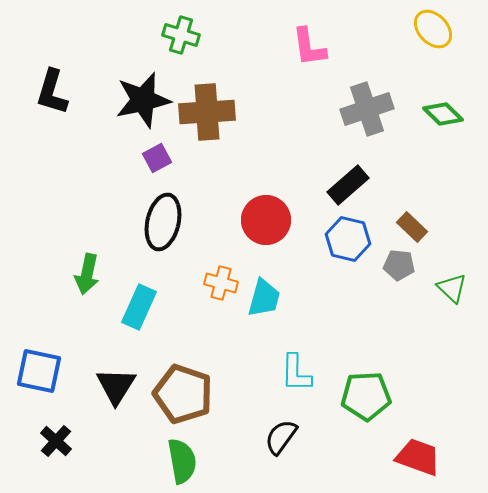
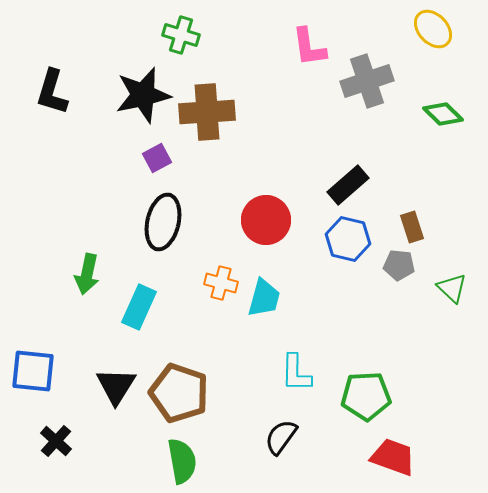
black star: moved 5 px up
gray cross: moved 28 px up
brown rectangle: rotated 28 degrees clockwise
blue square: moved 6 px left; rotated 6 degrees counterclockwise
brown pentagon: moved 4 px left, 1 px up
red trapezoid: moved 25 px left
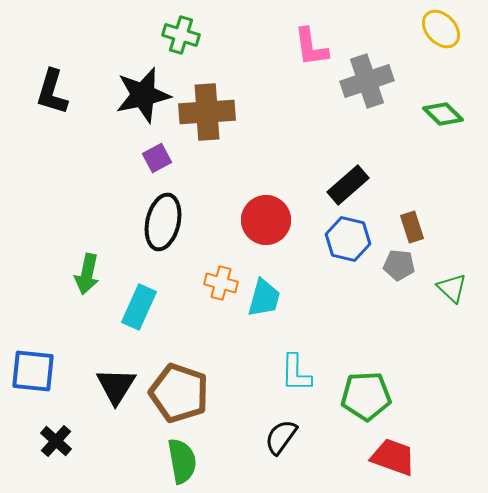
yellow ellipse: moved 8 px right
pink L-shape: moved 2 px right
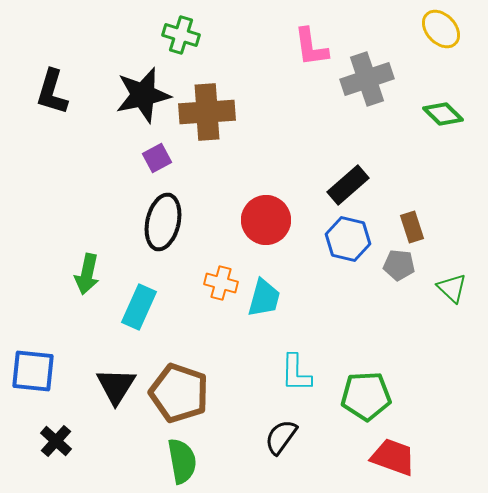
gray cross: moved 2 px up
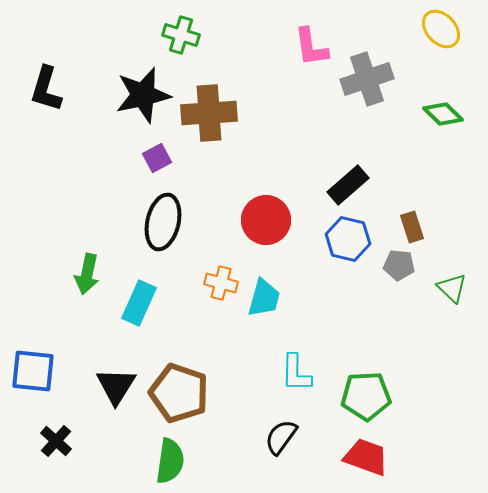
black L-shape: moved 6 px left, 3 px up
brown cross: moved 2 px right, 1 px down
cyan rectangle: moved 4 px up
red trapezoid: moved 27 px left
green semicircle: moved 12 px left; rotated 18 degrees clockwise
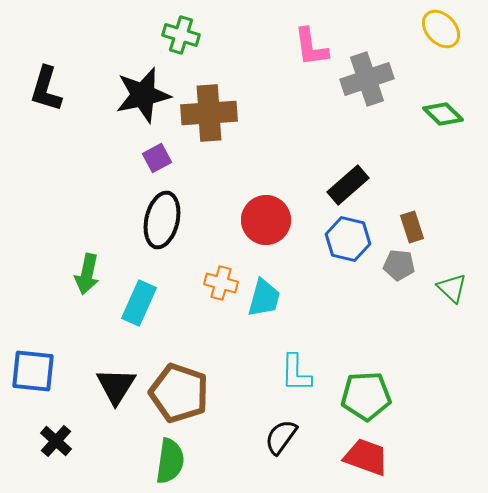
black ellipse: moved 1 px left, 2 px up
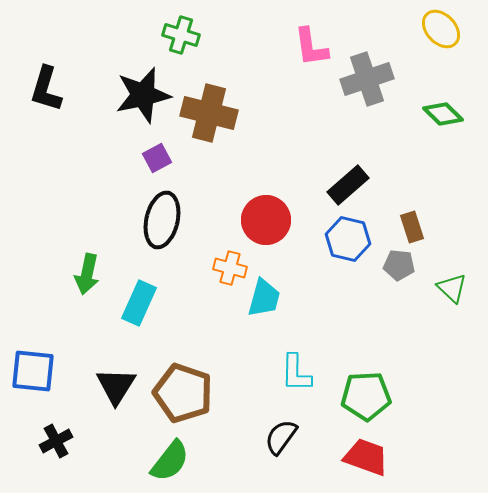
brown cross: rotated 18 degrees clockwise
orange cross: moved 9 px right, 15 px up
brown pentagon: moved 4 px right
black cross: rotated 20 degrees clockwise
green semicircle: rotated 30 degrees clockwise
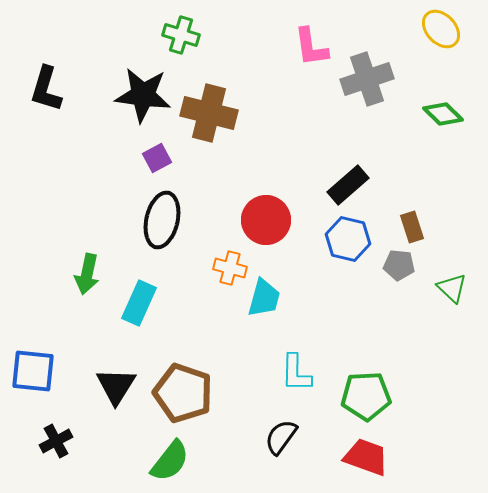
black star: rotated 20 degrees clockwise
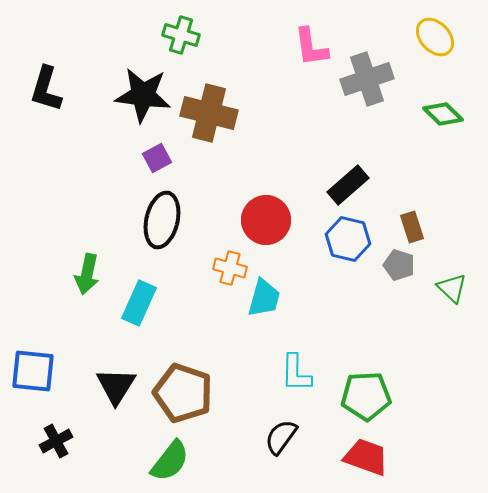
yellow ellipse: moved 6 px left, 8 px down
gray pentagon: rotated 12 degrees clockwise
